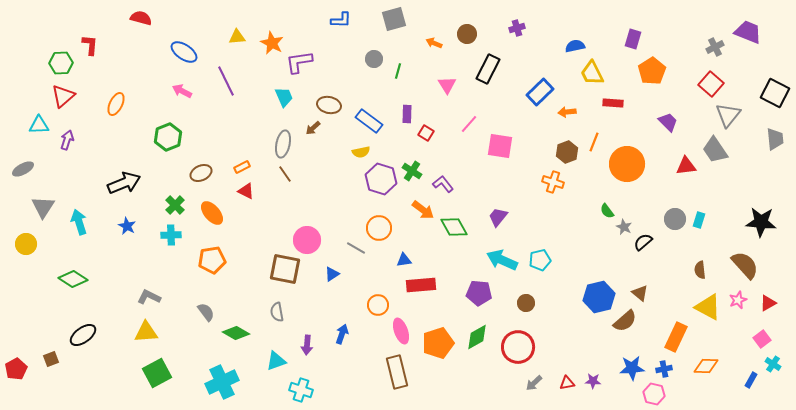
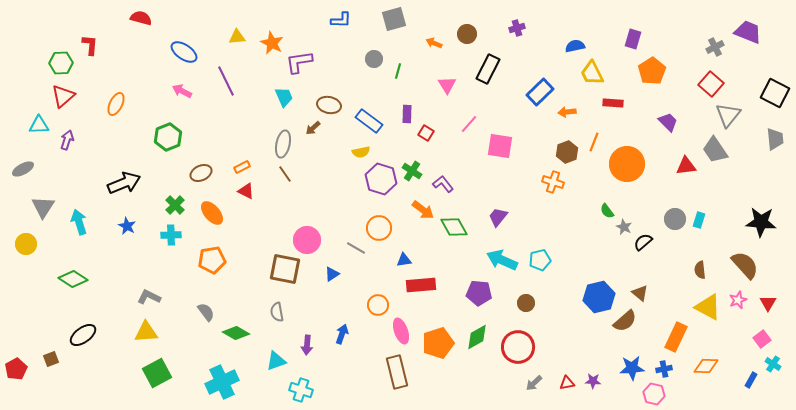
red triangle at (768, 303): rotated 30 degrees counterclockwise
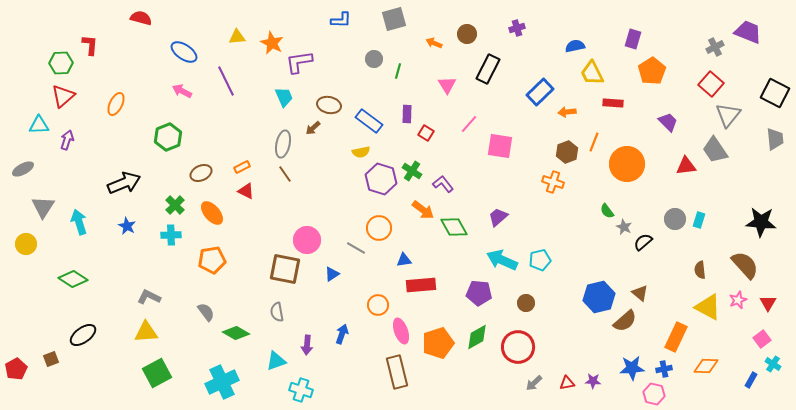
purple trapezoid at (498, 217): rotated 10 degrees clockwise
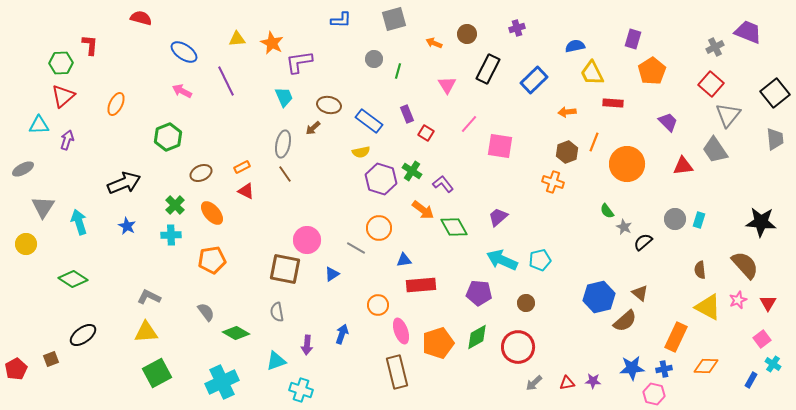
yellow triangle at (237, 37): moved 2 px down
blue rectangle at (540, 92): moved 6 px left, 12 px up
black square at (775, 93): rotated 24 degrees clockwise
purple rectangle at (407, 114): rotated 24 degrees counterclockwise
red triangle at (686, 166): moved 3 px left
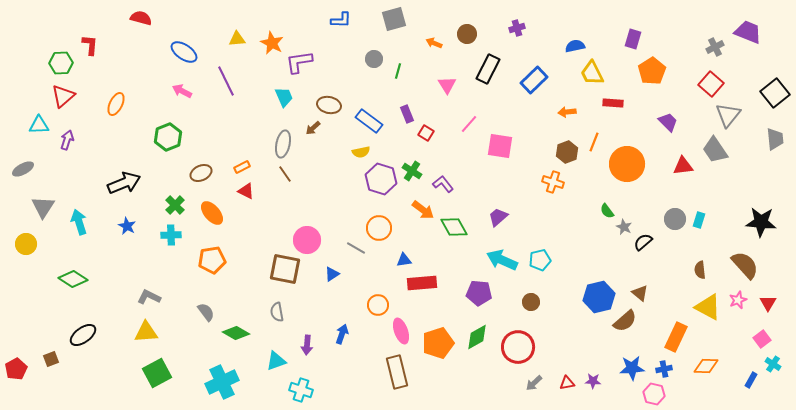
red rectangle at (421, 285): moved 1 px right, 2 px up
brown circle at (526, 303): moved 5 px right, 1 px up
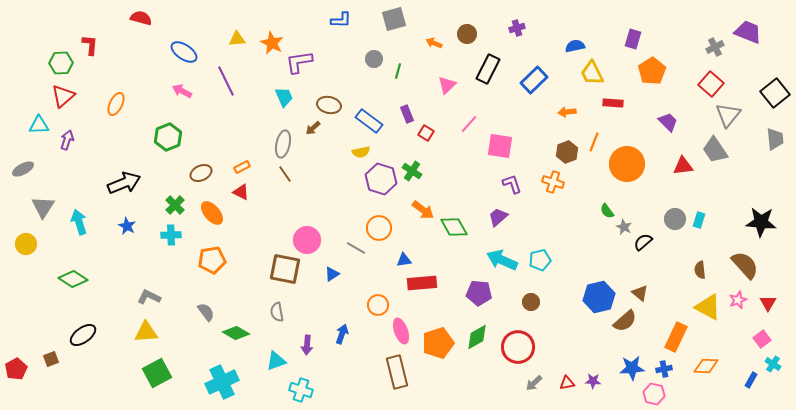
pink triangle at (447, 85): rotated 18 degrees clockwise
purple L-shape at (443, 184): moved 69 px right; rotated 20 degrees clockwise
red triangle at (246, 191): moved 5 px left, 1 px down
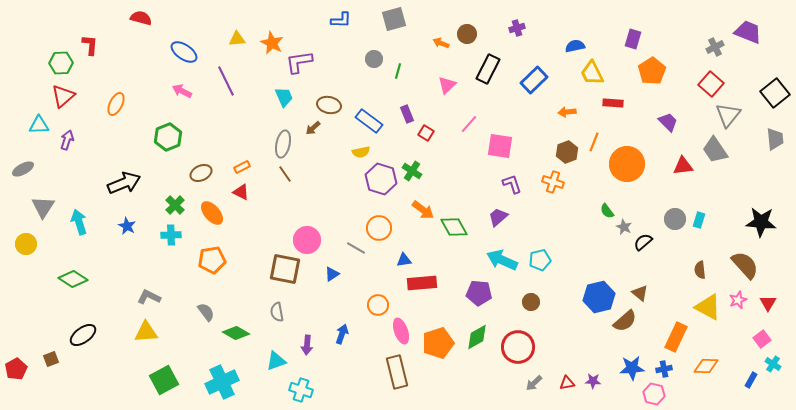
orange arrow at (434, 43): moved 7 px right
green square at (157, 373): moved 7 px right, 7 px down
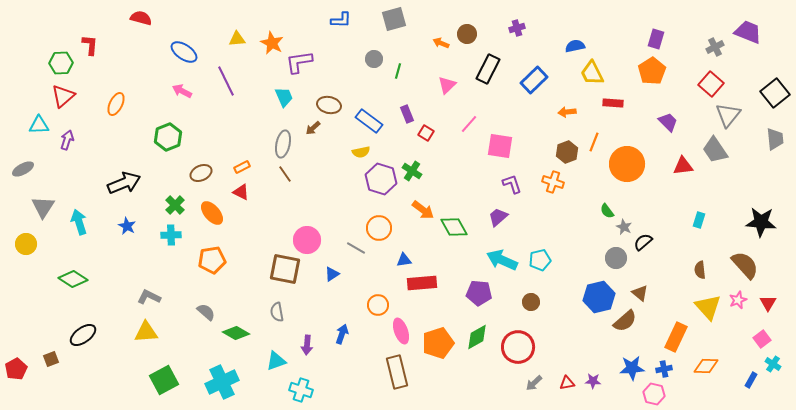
purple rectangle at (633, 39): moved 23 px right
gray circle at (675, 219): moved 59 px left, 39 px down
yellow triangle at (708, 307): rotated 20 degrees clockwise
gray semicircle at (206, 312): rotated 12 degrees counterclockwise
